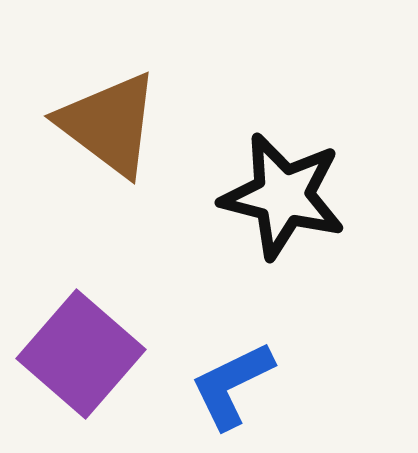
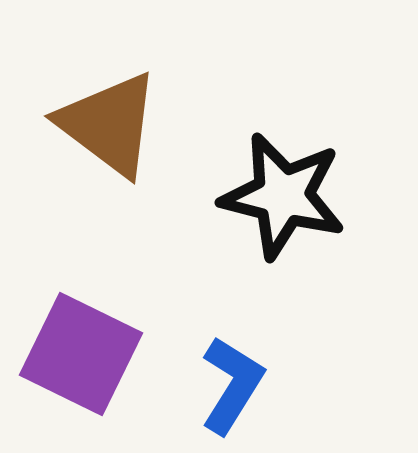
purple square: rotated 15 degrees counterclockwise
blue L-shape: rotated 148 degrees clockwise
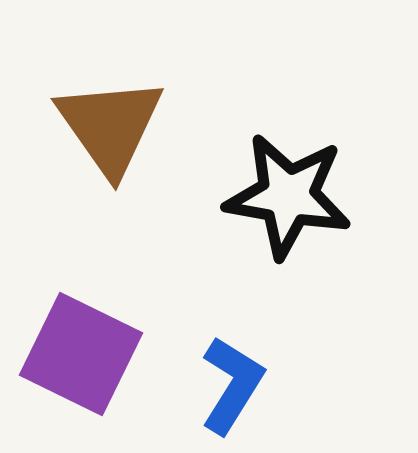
brown triangle: moved 1 px right, 2 px down; rotated 18 degrees clockwise
black star: moved 5 px right; rotated 4 degrees counterclockwise
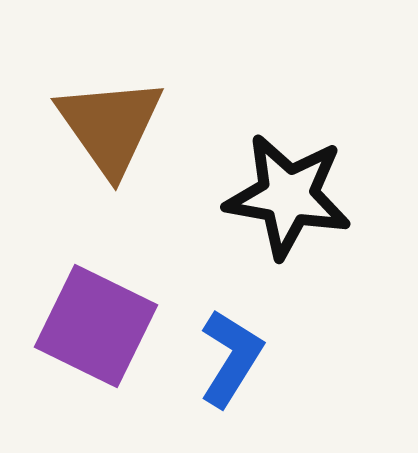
purple square: moved 15 px right, 28 px up
blue L-shape: moved 1 px left, 27 px up
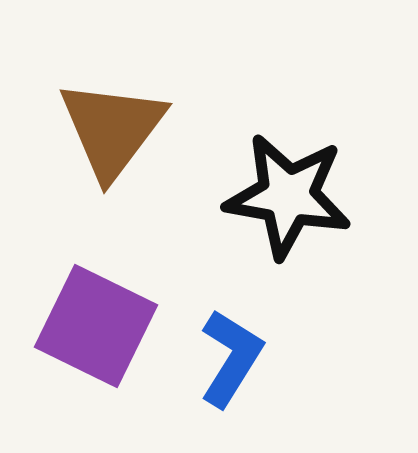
brown triangle: moved 2 px right, 3 px down; rotated 12 degrees clockwise
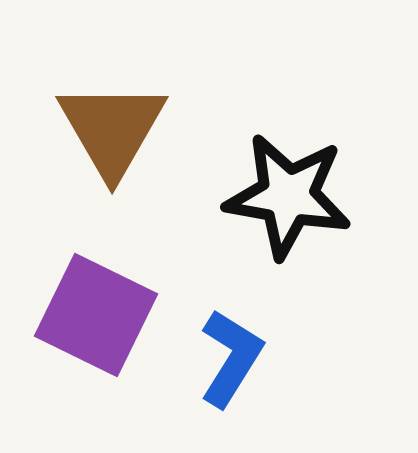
brown triangle: rotated 7 degrees counterclockwise
purple square: moved 11 px up
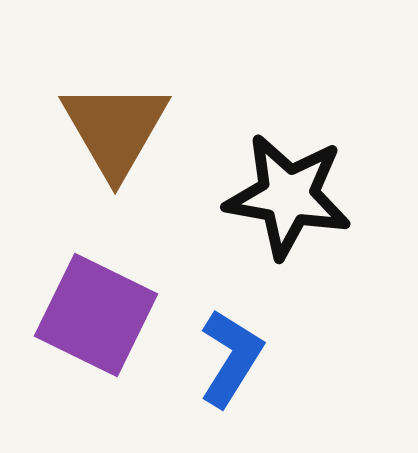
brown triangle: moved 3 px right
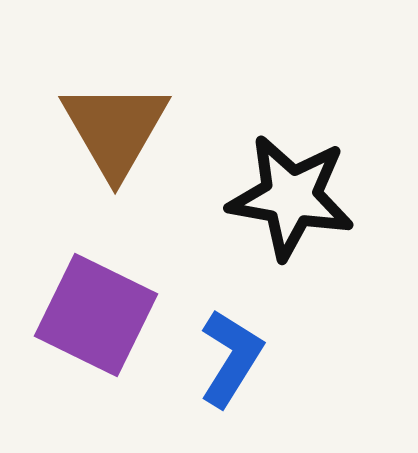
black star: moved 3 px right, 1 px down
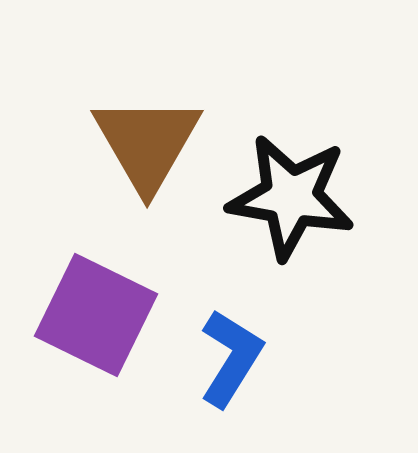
brown triangle: moved 32 px right, 14 px down
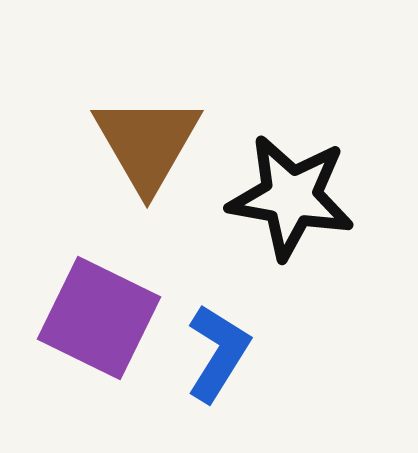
purple square: moved 3 px right, 3 px down
blue L-shape: moved 13 px left, 5 px up
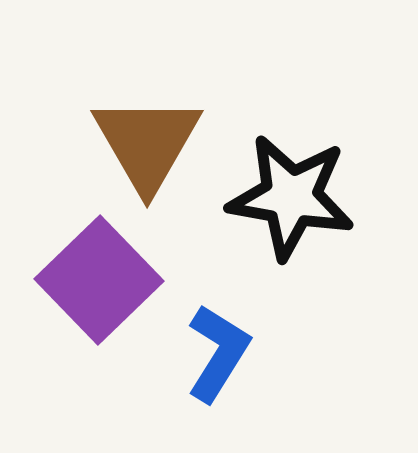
purple square: moved 38 px up; rotated 20 degrees clockwise
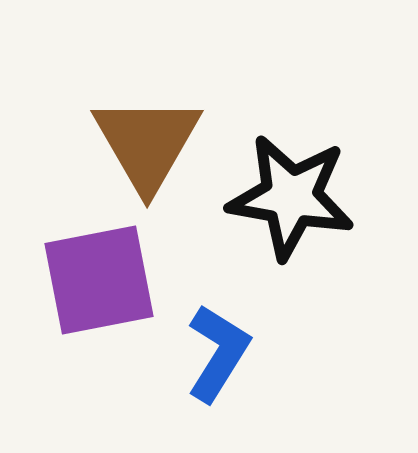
purple square: rotated 33 degrees clockwise
